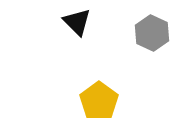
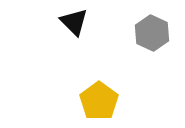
black triangle: moved 3 px left
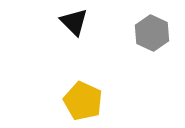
yellow pentagon: moved 16 px left; rotated 12 degrees counterclockwise
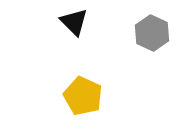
yellow pentagon: moved 5 px up
